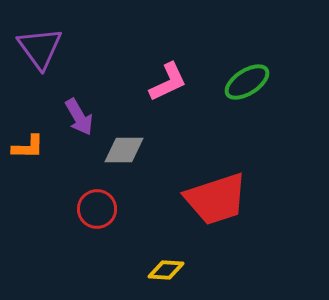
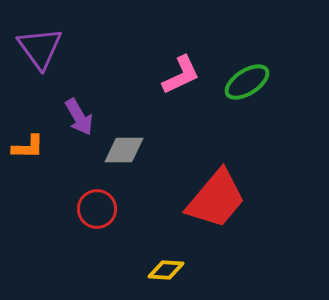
pink L-shape: moved 13 px right, 7 px up
red trapezoid: rotated 32 degrees counterclockwise
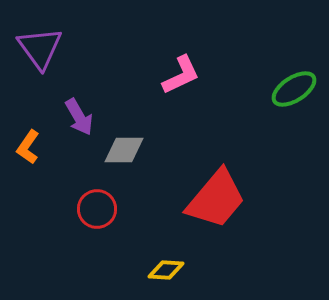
green ellipse: moved 47 px right, 7 px down
orange L-shape: rotated 124 degrees clockwise
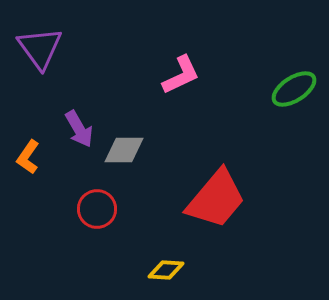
purple arrow: moved 12 px down
orange L-shape: moved 10 px down
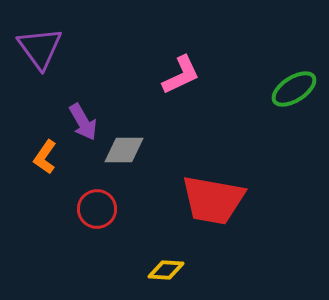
purple arrow: moved 4 px right, 7 px up
orange L-shape: moved 17 px right
red trapezoid: moved 3 px left, 1 px down; rotated 60 degrees clockwise
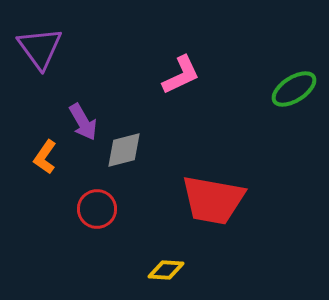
gray diamond: rotated 15 degrees counterclockwise
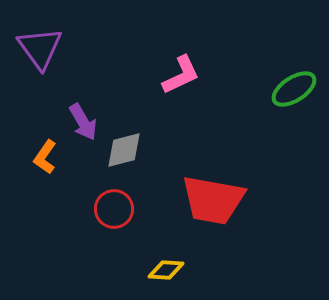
red circle: moved 17 px right
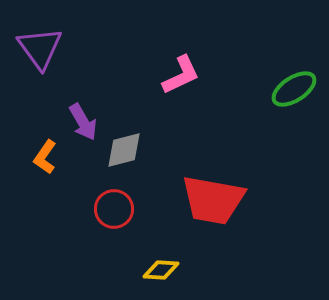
yellow diamond: moved 5 px left
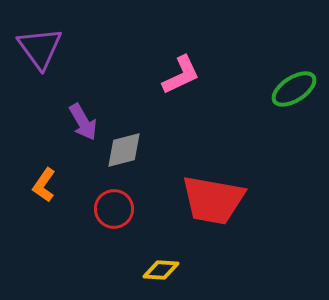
orange L-shape: moved 1 px left, 28 px down
